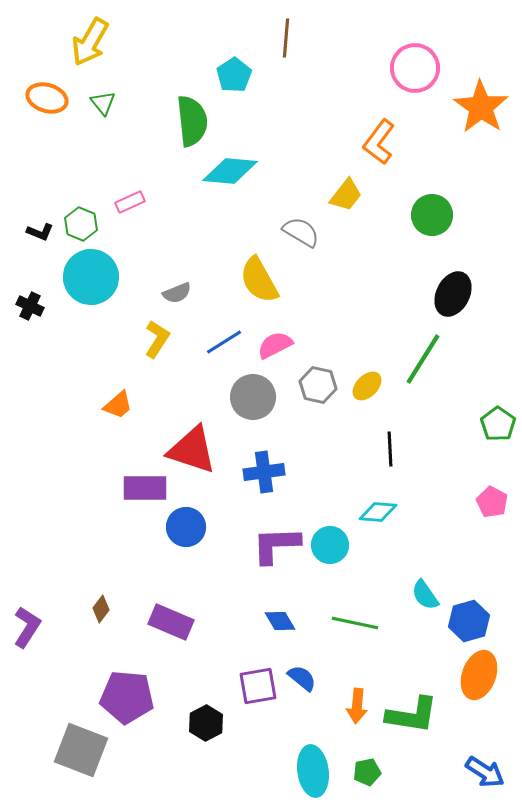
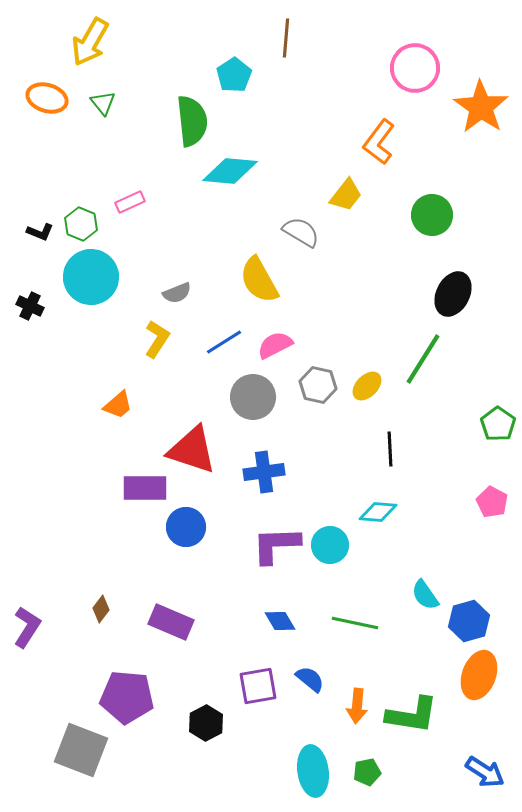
blue semicircle at (302, 678): moved 8 px right, 1 px down
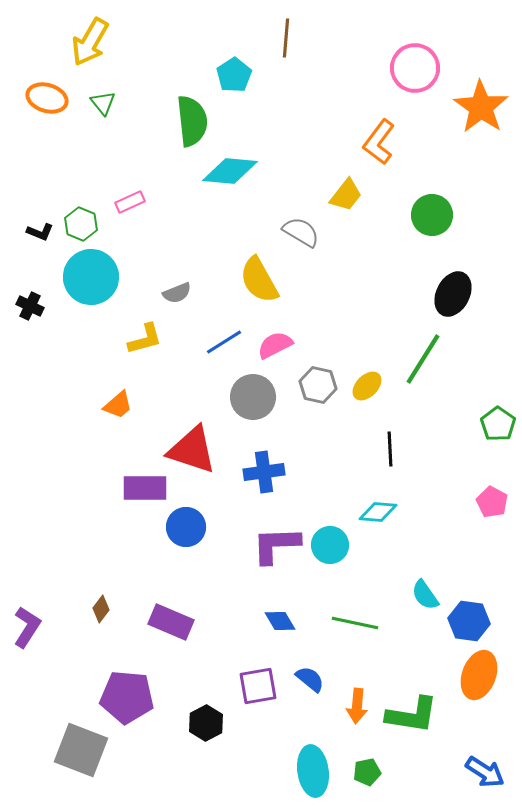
yellow L-shape at (157, 339): moved 12 px left; rotated 42 degrees clockwise
blue hexagon at (469, 621): rotated 24 degrees clockwise
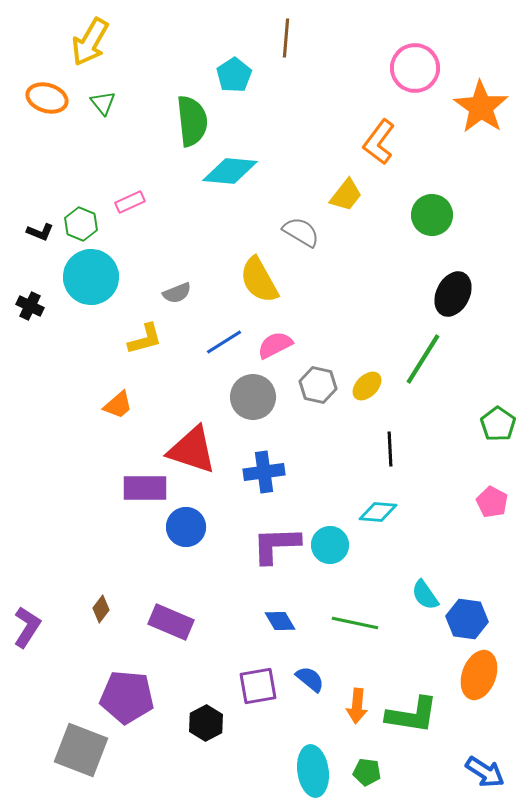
blue hexagon at (469, 621): moved 2 px left, 2 px up
green pentagon at (367, 772): rotated 20 degrees clockwise
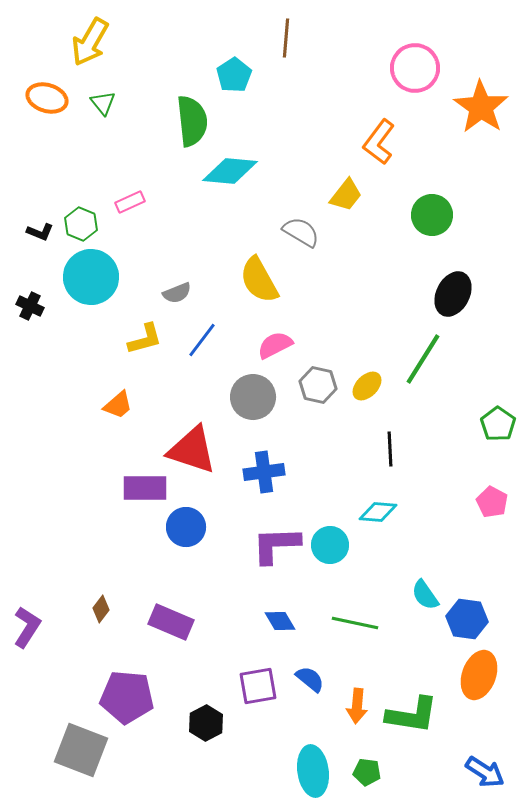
blue line at (224, 342): moved 22 px left, 2 px up; rotated 21 degrees counterclockwise
